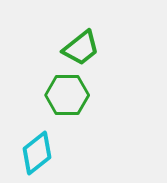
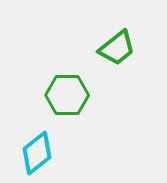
green trapezoid: moved 36 px right
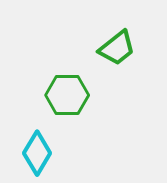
cyan diamond: rotated 21 degrees counterclockwise
